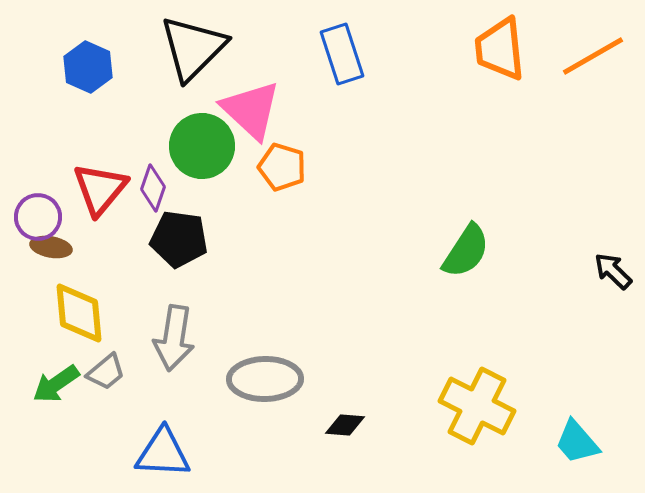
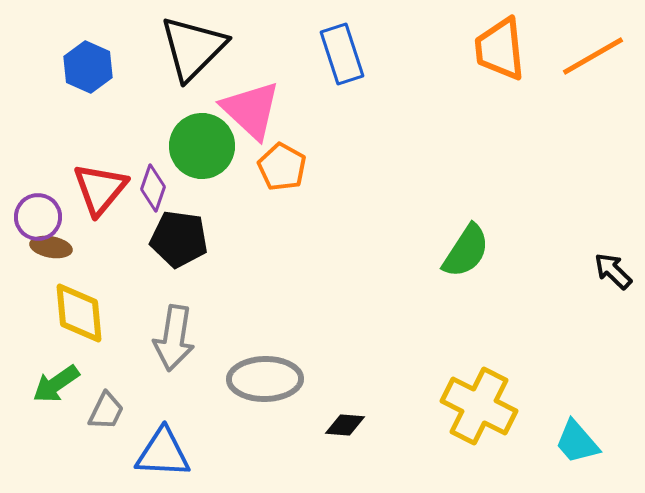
orange pentagon: rotated 12 degrees clockwise
gray trapezoid: moved 39 px down; rotated 24 degrees counterclockwise
yellow cross: moved 2 px right
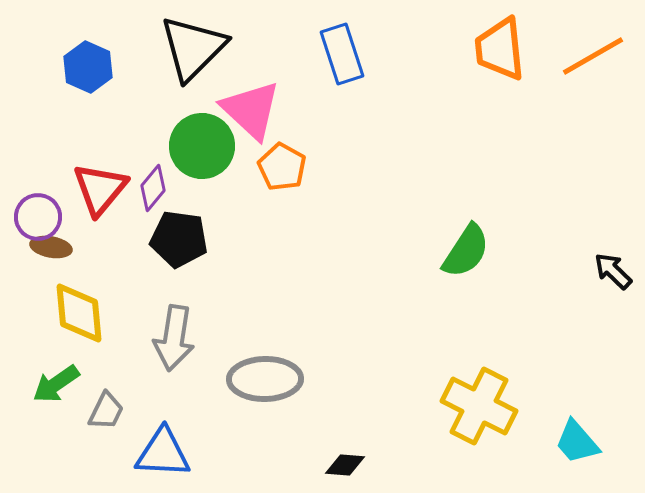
purple diamond: rotated 21 degrees clockwise
black diamond: moved 40 px down
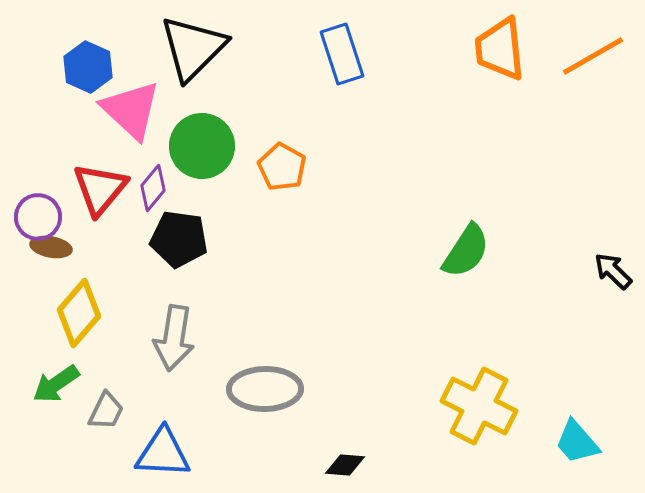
pink triangle: moved 120 px left
yellow diamond: rotated 46 degrees clockwise
gray ellipse: moved 10 px down
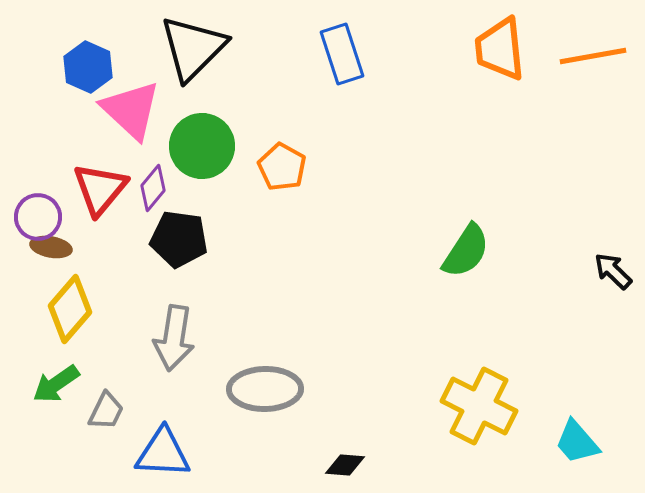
orange line: rotated 20 degrees clockwise
yellow diamond: moved 9 px left, 4 px up
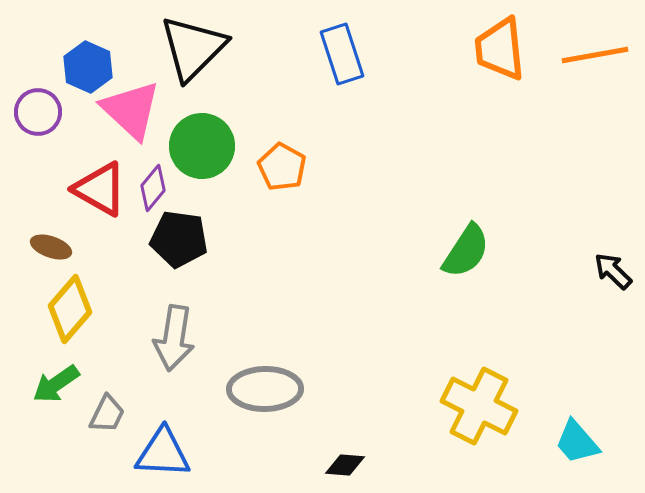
orange line: moved 2 px right, 1 px up
red triangle: rotated 40 degrees counterclockwise
purple circle: moved 105 px up
brown ellipse: rotated 9 degrees clockwise
gray trapezoid: moved 1 px right, 3 px down
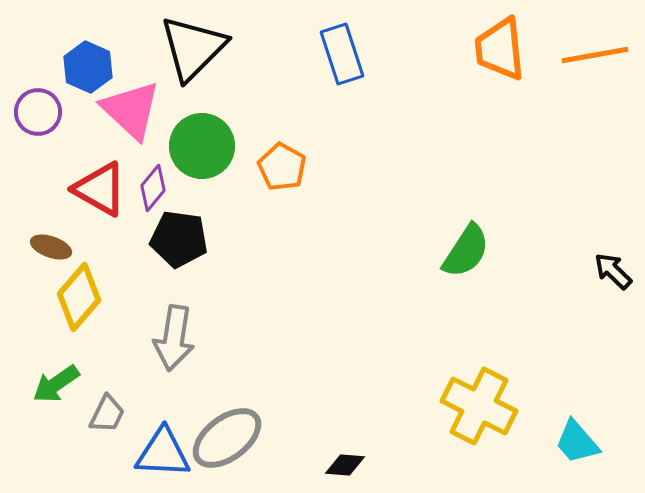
yellow diamond: moved 9 px right, 12 px up
gray ellipse: moved 38 px left, 49 px down; rotated 36 degrees counterclockwise
